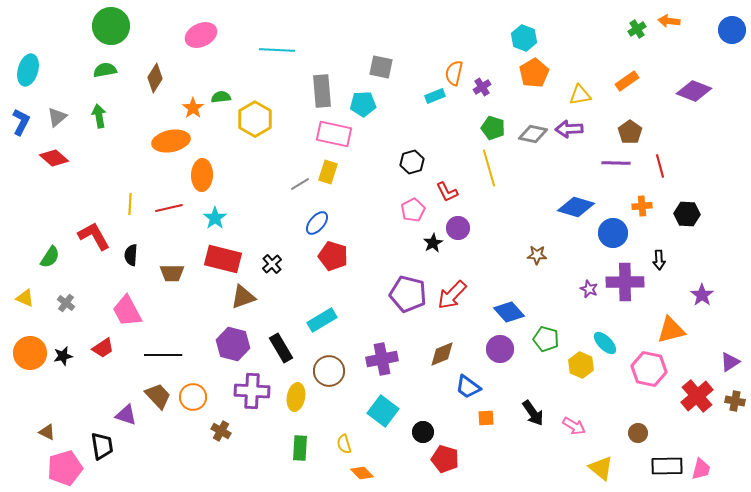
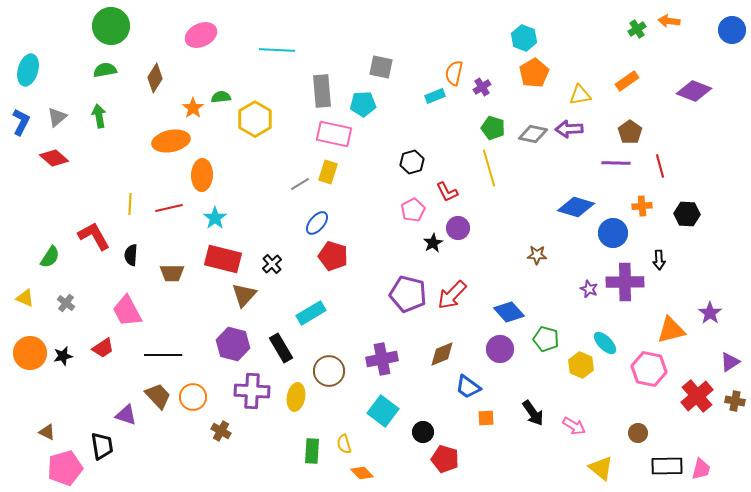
purple star at (702, 295): moved 8 px right, 18 px down
brown triangle at (243, 297): moved 1 px right, 2 px up; rotated 28 degrees counterclockwise
cyan rectangle at (322, 320): moved 11 px left, 7 px up
green rectangle at (300, 448): moved 12 px right, 3 px down
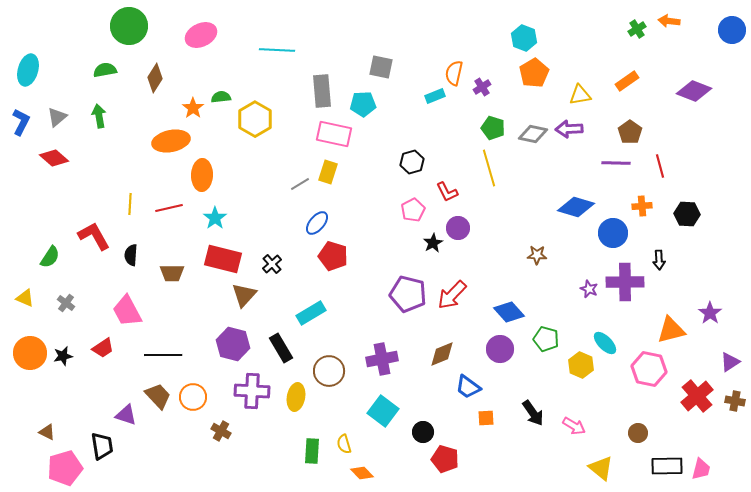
green circle at (111, 26): moved 18 px right
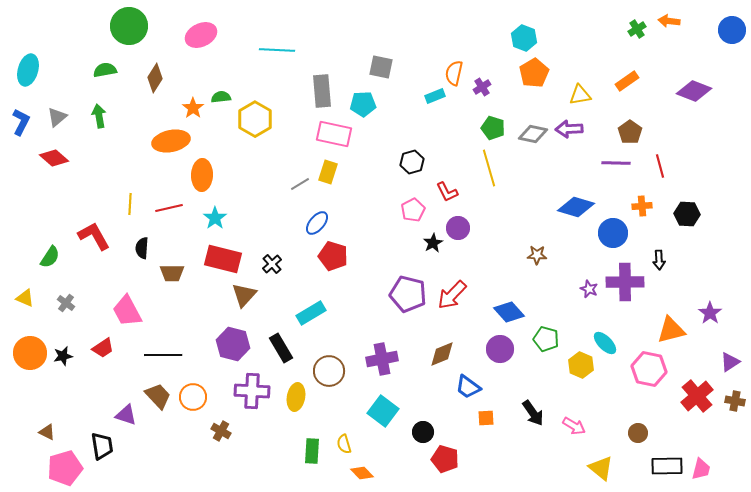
black semicircle at (131, 255): moved 11 px right, 7 px up
